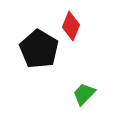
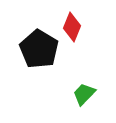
red diamond: moved 1 px right, 1 px down
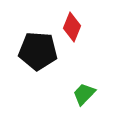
black pentagon: moved 1 px left, 2 px down; rotated 27 degrees counterclockwise
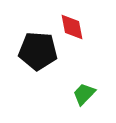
red diamond: rotated 32 degrees counterclockwise
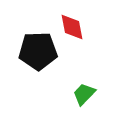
black pentagon: rotated 6 degrees counterclockwise
